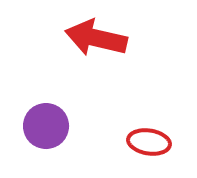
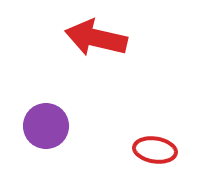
red ellipse: moved 6 px right, 8 px down
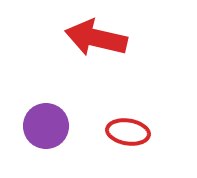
red ellipse: moved 27 px left, 18 px up
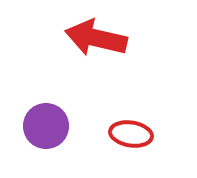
red ellipse: moved 3 px right, 2 px down
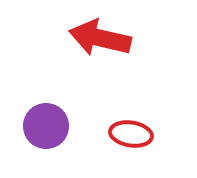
red arrow: moved 4 px right
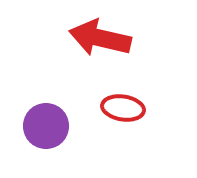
red ellipse: moved 8 px left, 26 px up
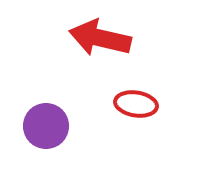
red ellipse: moved 13 px right, 4 px up
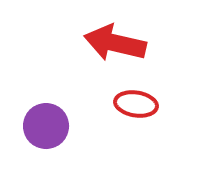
red arrow: moved 15 px right, 5 px down
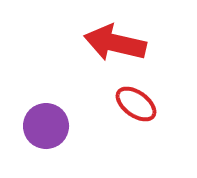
red ellipse: rotated 27 degrees clockwise
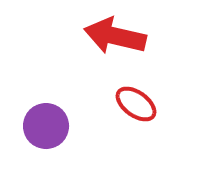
red arrow: moved 7 px up
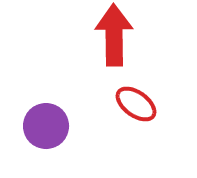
red arrow: moved 1 px left, 1 px up; rotated 76 degrees clockwise
